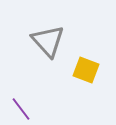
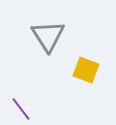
gray triangle: moved 5 px up; rotated 9 degrees clockwise
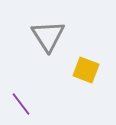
purple line: moved 5 px up
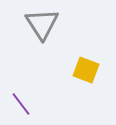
gray triangle: moved 6 px left, 12 px up
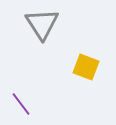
yellow square: moved 3 px up
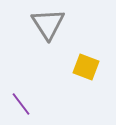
gray triangle: moved 6 px right
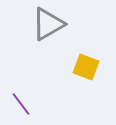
gray triangle: rotated 33 degrees clockwise
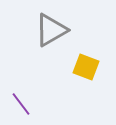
gray triangle: moved 3 px right, 6 px down
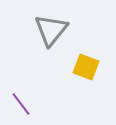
gray triangle: rotated 21 degrees counterclockwise
